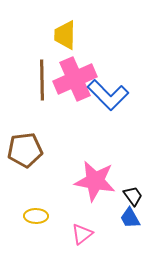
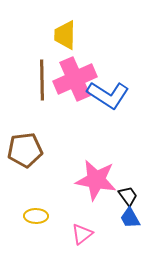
blue L-shape: rotated 12 degrees counterclockwise
pink star: moved 1 px right, 1 px up
black trapezoid: moved 5 px left
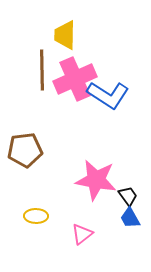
brown line: moved 10 px up
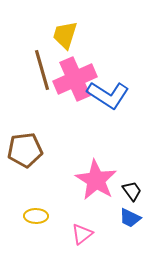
yellow trapezoid: rotated 16 degrees clockwise
brown line: rotated 15 degrees counterclockwise
pink star: rotated 21 degrees clockwise
black trapezoid: moved 4 px right, 5 px up
blue trapezoid: rotated 35 degrees counterclockwise
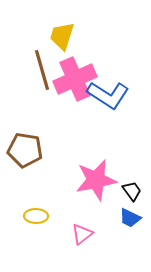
yellow trapezoid: moved 3 px left, 1 px down
brown pentagon: rotated 16 degrees clockwise
pink star: rotated 30 degrees clockwise
